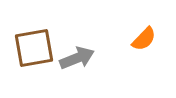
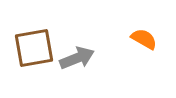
orange semicircle: rotated 104 degrees counterclockwise
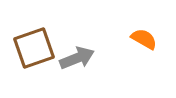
brown square: rotated 9 degrees counterclockwise
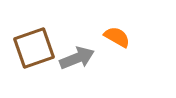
orange semicircle: moved 27 px left, 2 px up
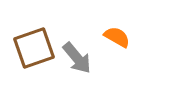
gray arrow: rotated 72 degrees clockwise
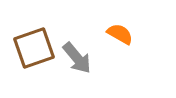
orange semicircle: moved 3 px right, 3 px up
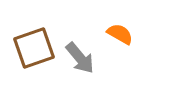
gray arrow: moved 3 px right
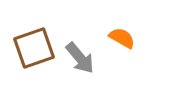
orange semicircle: moved 2 px right, 4 px down
